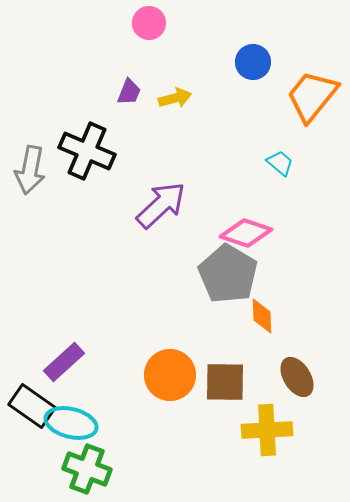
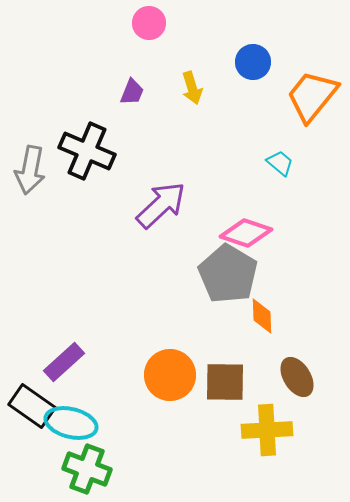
purple trapezoid: moved 3 px right
yellow arrow: moved 17 px right, 10 px up; rotated 88 degrees clockwise
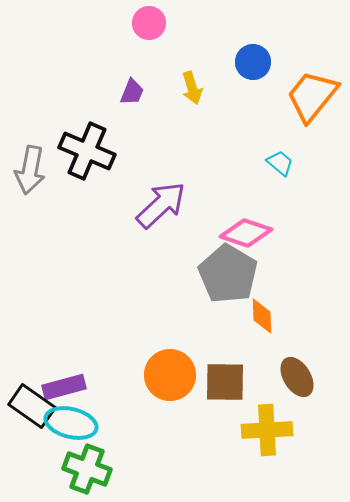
purple rectangle: moved 25 px down; rotated 27 degrees clockwise
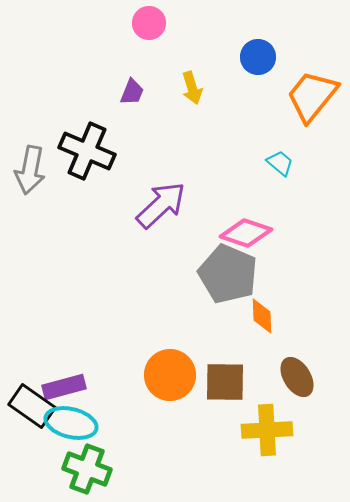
blue circle: moved 5 px right, 5 px up
gray pentagon: rotated 8 degrees counterclockwise
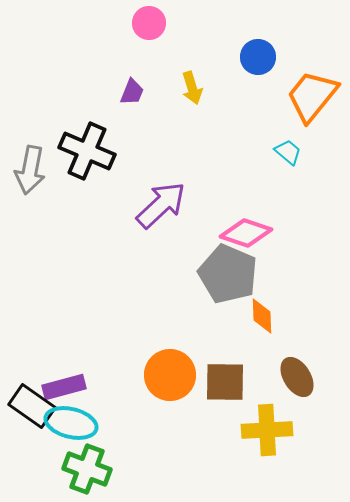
cyan trapezoid: moved 8 px right, 11 px up
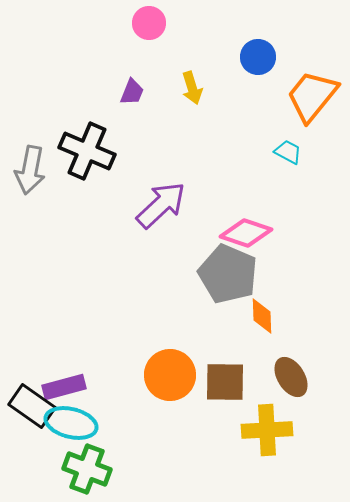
cyan trapezoid: rotated 12 degrees counterclockwise
brown ellipse: moved 6 px left
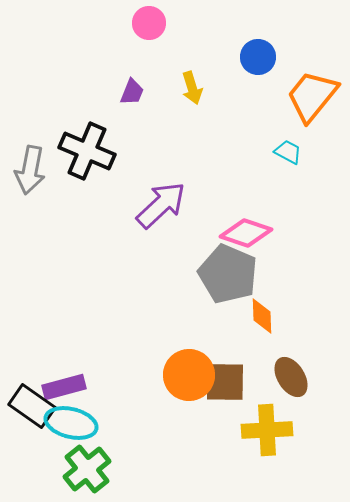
orange circle: moved 19 px right
green cross: rotated 30 degrees clockwise
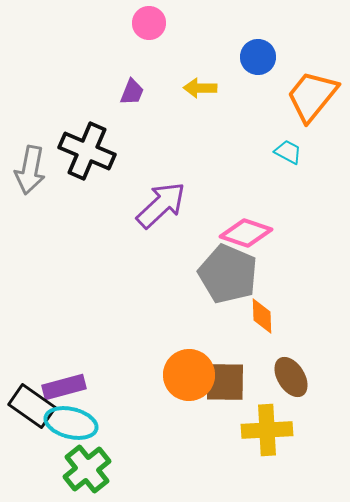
yellow arrow: moved 8 px right; rotated 108 degrees clockwise
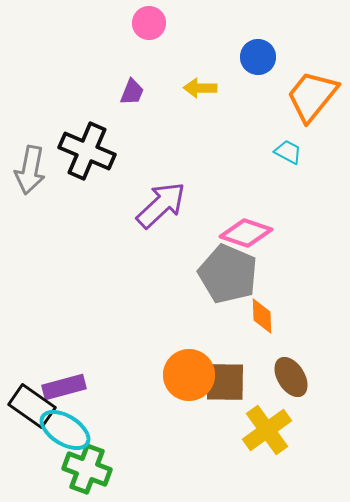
cyan ellipse: moved 6 px left, 7 px down; rotated 18 degrees clockwise
yellow cross: rotated 33 degrees counterclockwise
green cross: rotated 30 degrees counterclockwise
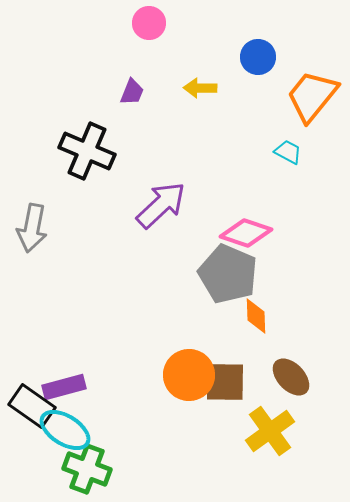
gray arrow: moved 2 px right, 58 px down
orange diamond: moved 6 px left
brown ellipse: rotated 12 degrees counterclockwise
yellow cross: moved 3 px right, 1 px down
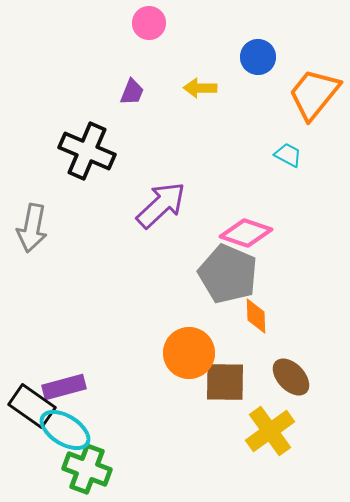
orange trapezoid: moved 2 px right, 2 px up
cyan trapezoid: moved 3 px down
orange circle: moved 22 px up
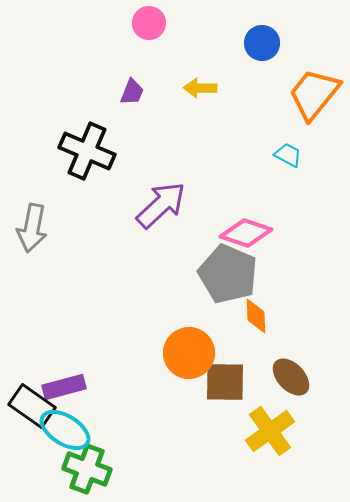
blue circle: moved 4 px right, 14 px up
